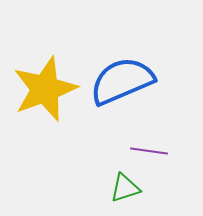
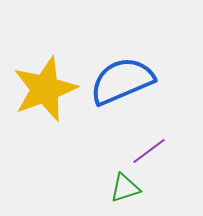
purple line: rotated 45 degrees counterclockwise
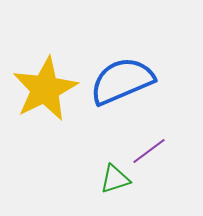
yellow star: rotated 6 degrees counterclockwise
green triangle: moved 10 px left, 9 px up
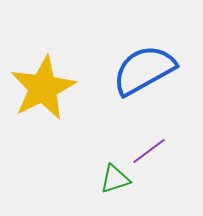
blue semicircle: moved 22 px right, 11 px up; rotated 6 degrees counterclockwise
yellow star: moved 2 px left, 1 px up
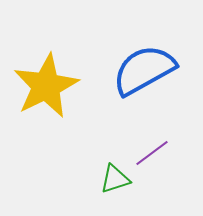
yellow star: moved 3 px right, 2 px up
purple line: moved 3 px right, 2 px down
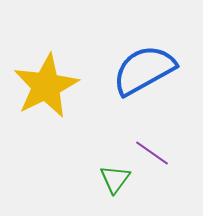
purple line: rotated 72 degrees clockwise
green triangle: rotated 36 degrees counterclockwise
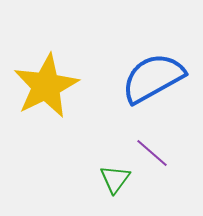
blue semicircle: moved 9 px right, 8 px down
purple line: rotated 6 degrees clockwise
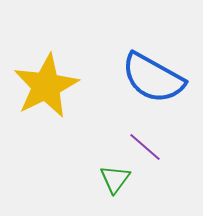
blue semicircle: rotated 122 degrees counterclockwise
purple line: moved 7 px left, 6 px up
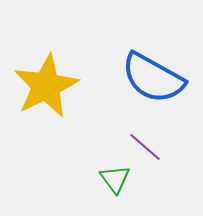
green triangle: rotated 12 degrees counterclockwise
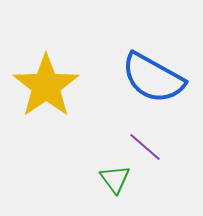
yellow star: rotated 8 degrees counterclockwise
